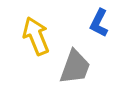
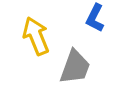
blue L-shape: moved 4 px left, 5 px up
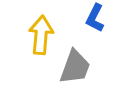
yellow arrow: moved 5 px right, 1 px up; rotated 27 degrees clockwise
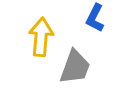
yellow arrow: moved 2 px down
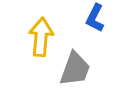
gray trapezoid: moved 2 px down
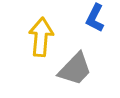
gray trapezoid: rotated 24 degrees clockwise
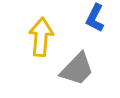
gray trapezoid: moved 2 px right
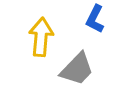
blue L-shape: moved 1 px down
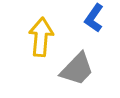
blue L-shape: moved 1 px left, 1 px up; rotated 8 degrees clockwise
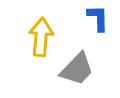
blue L-shape: moved 4 px right; rotated 144 degrees clockwise
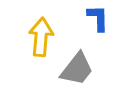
gray trapezoid: rotated 6 degrees counterclockwise
